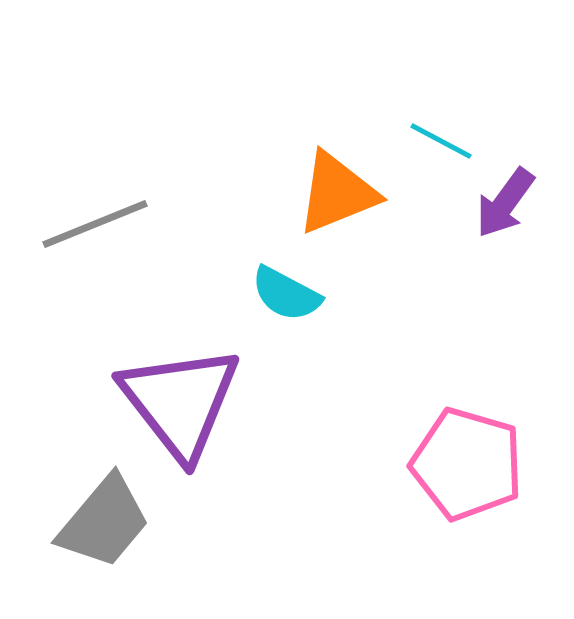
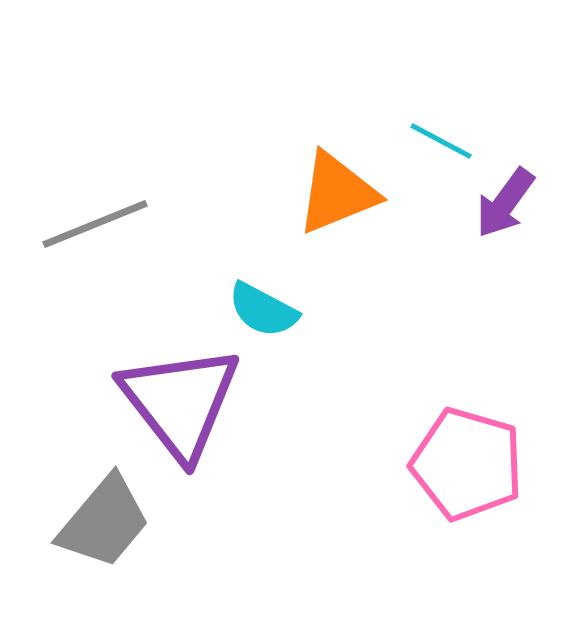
cyan semicircle: moved 23 px left, 16 px down
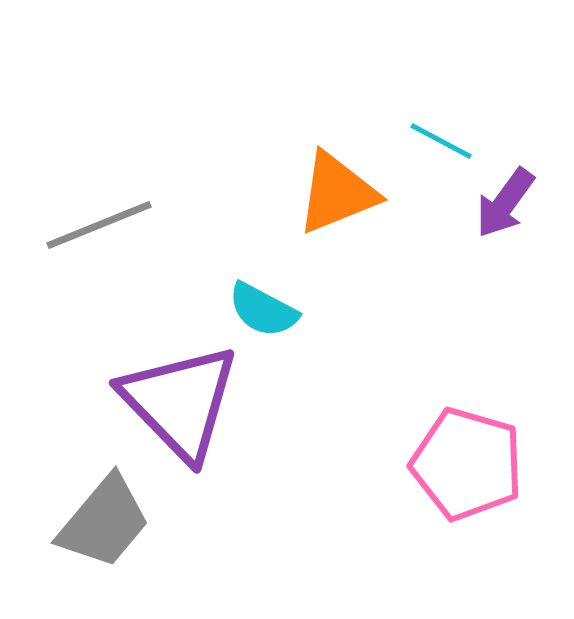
gray line: moved 4 px right, 1 px down
purple triangle: rotated 6 degrees counterclockwise
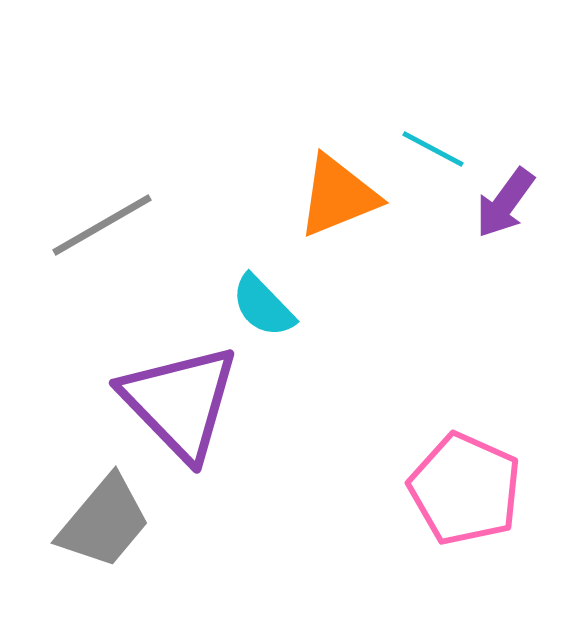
cyan line: moved 8 px left, 8 px down
orange triangle: moved 1 px right, 3 px down
gray line: moved 3 px right; rotated 8 degrees counterclockwise
cyan semicircle: moved 4 px up; rotated 18 degrees clockwise
pink pentagon: moved 2 px left, 25 px down; rotated 8 degrees clockwise
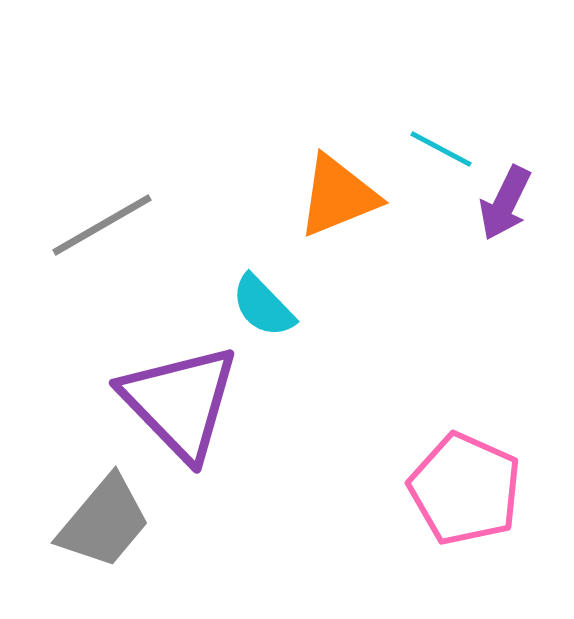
cyan line: moved 8 px right
purple arrow: rotated 10 degrees counterclockwise
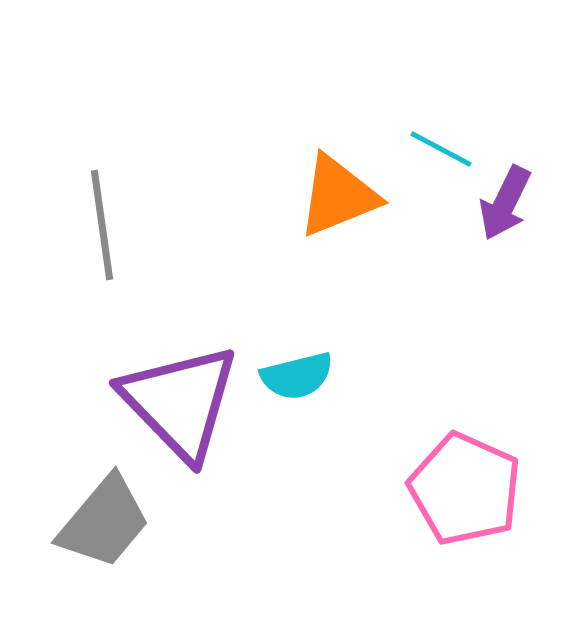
gray line: rotated 68 degrees counterclockwise
cyan semicircle: moved 34 px right, 70 px down; rotated 60 degrees counterclockwise
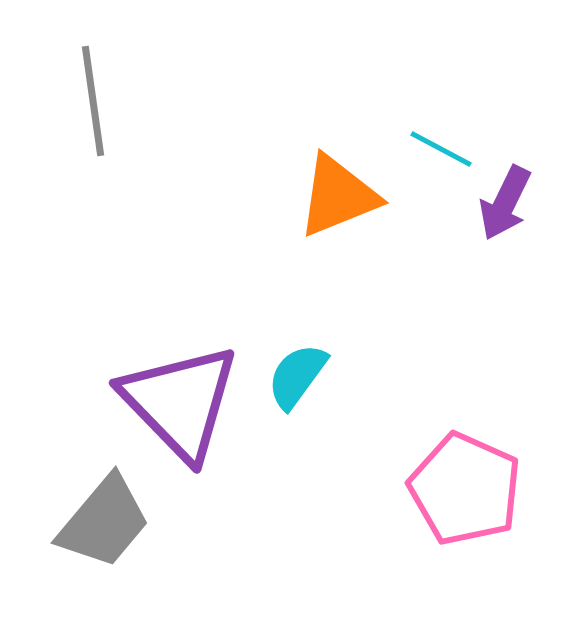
gray line: moved 9 px left, 124 px up
cyan semicircle: rotated 140 degrees clockwise
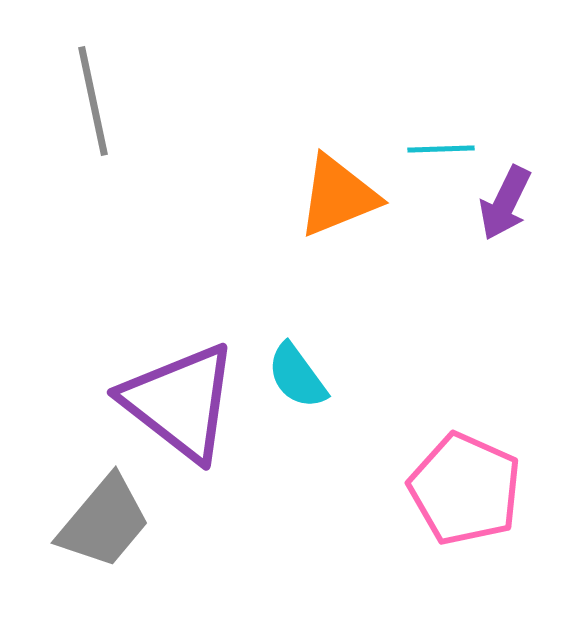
gray line: rotated 4 degrees counterclockwise
cyan line: rotated 30 degrees counterclockwise
cyan semicircle: rotated 72 degrees counterclockwise
purple triangle: rotated 8 degrees counterclockwise
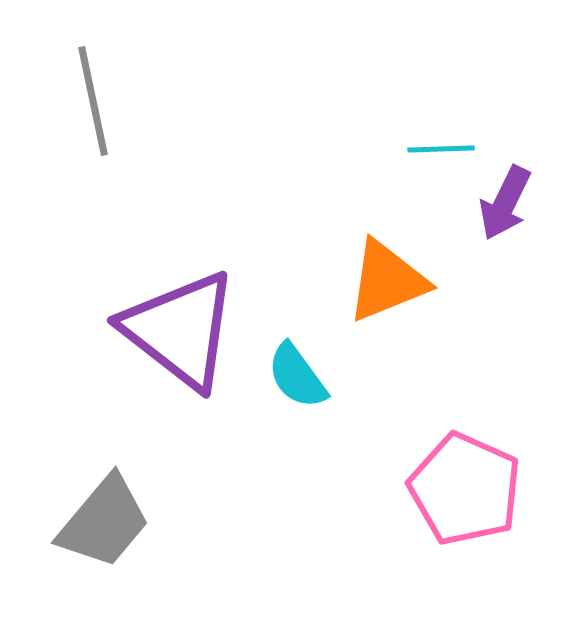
orange triangle: moved 49 px right, 85 px down
purple triangle: moved 72 px up
